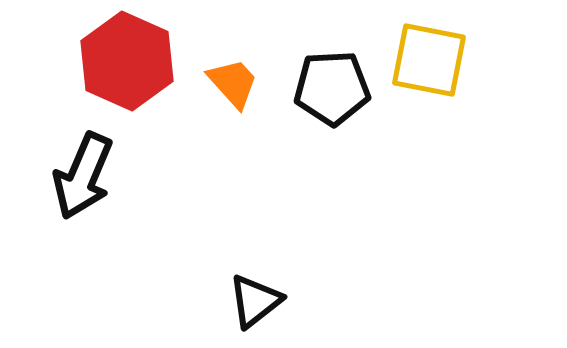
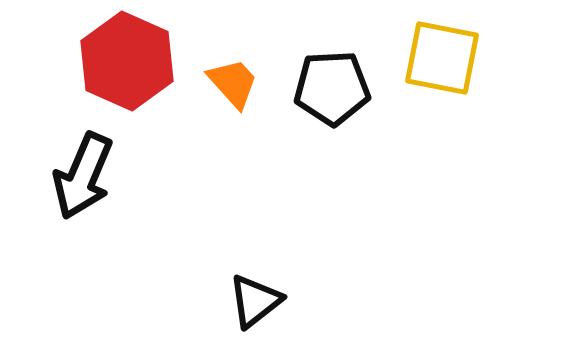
yellow square: moved 13 px right, 2 px up
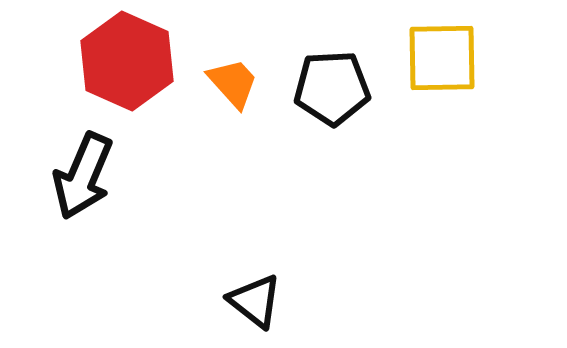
yellow square: rotated 12 degrees counterclockwise
black triangle: rotated 44 degrees counterclockwise
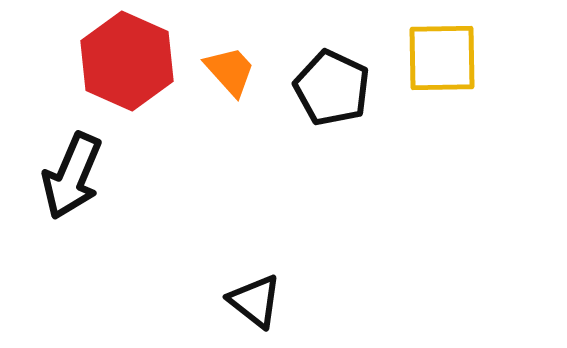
orange trapezoid: moved 3 px left, 12 px up
black pentagon: rotated 28 degrees clockwise
black arrow: moved 11 px left
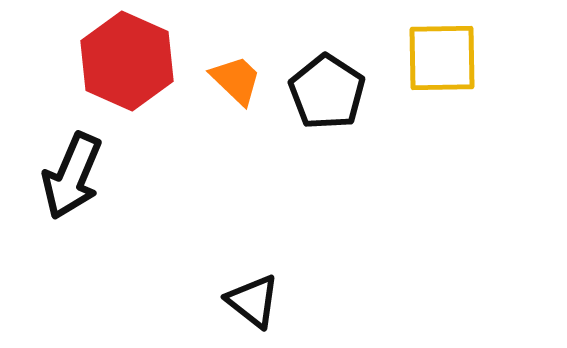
orange trapezoid: moved 6 px right, 9 px down; rotated 4 degrees counterclockwise
black pentagon: moved 5 px left, 4 px down; rotated 8 degrees clockwise
black triangle: moved 2 px left
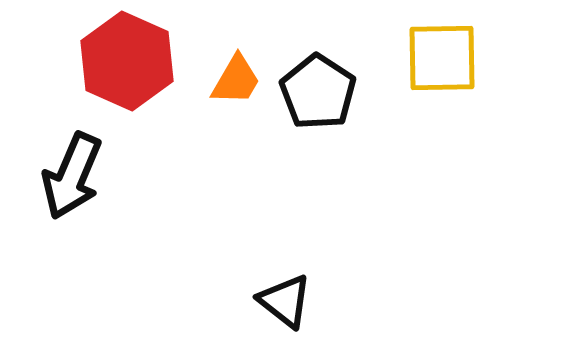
orange trapezoid: rotated 76 degrees clockwise
black pentagon: moved 9 px left
black triangle: moved 32 px right
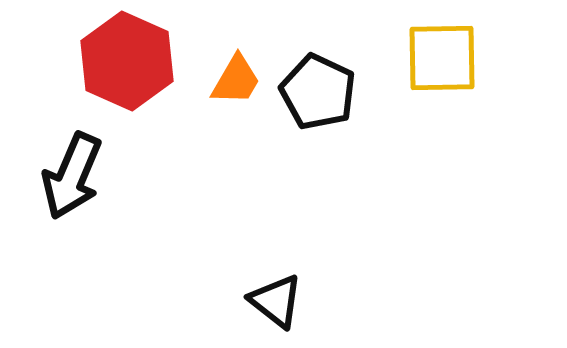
black pentagon: rotated 8 degrees counterclockwise
black triangle: moved 9 px left
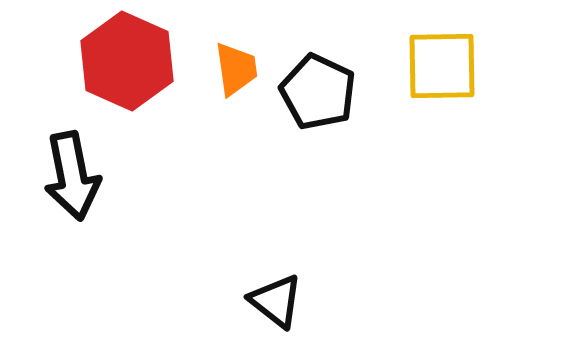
yellow square: moved 8 px down
orange trapezoid: moved 11 px up; rotated 38 degrees counterclockwise
black arrow: rotated 34 degrees counterclockwise
